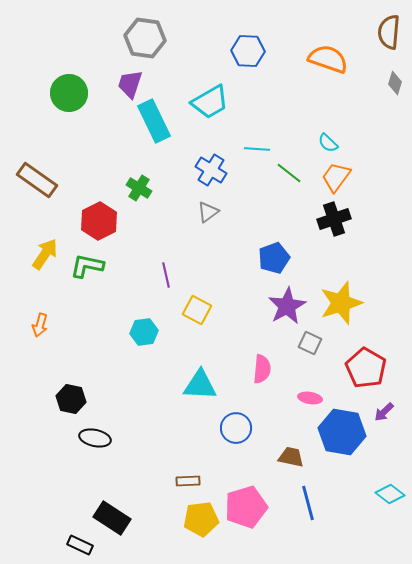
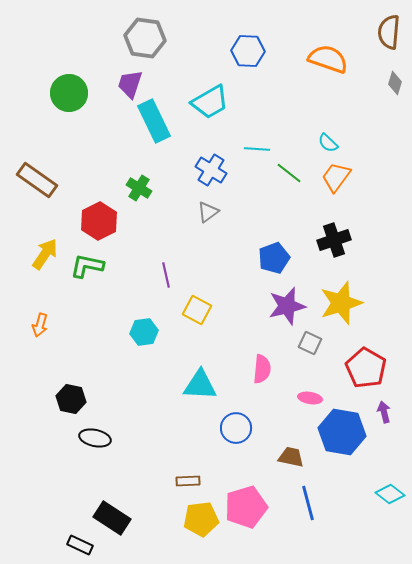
black cross at (334, 219): moved 21 px down
purple star at (287, 306): rotated 15 degrees clockwise
purple arrow at (384, 412): rotated 120 degrees clockwise
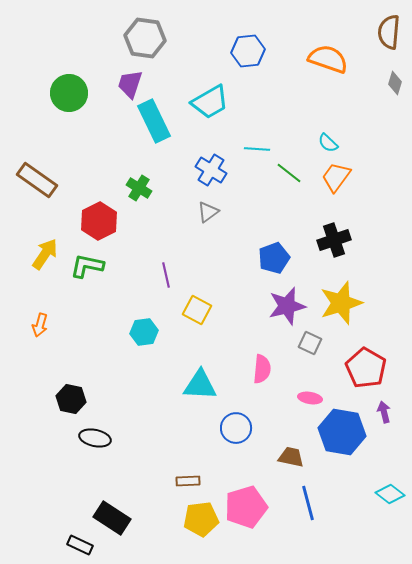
blue hexagon at (248, 51): rotated 8 degrees counterclockwise
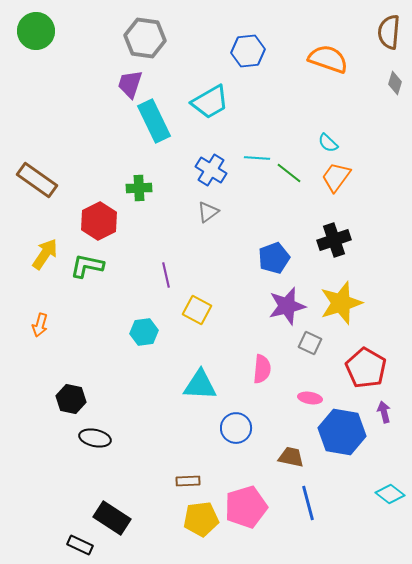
green circle at (69, 93): moved 33 px left, 62 px up
cyan line at (257, 149): moved 9 px down
green cross at (139, 188): rotated 35 degrees counterclockwise
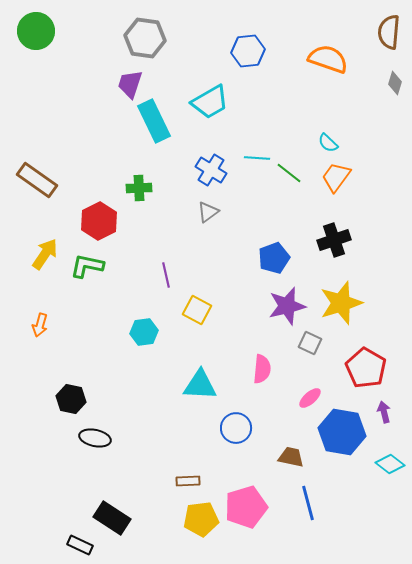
pink ellipse at (310, 398): rotated 50 degrees counterclockwise
cyan diamond at (390, 494): moved 30 px up
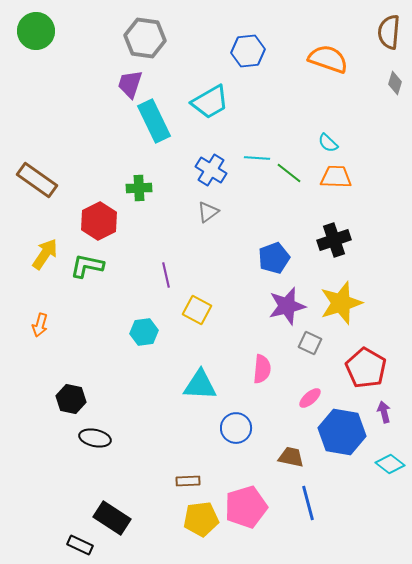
orange trapezoid at (336, 177): rotated 56 degrees clockwise
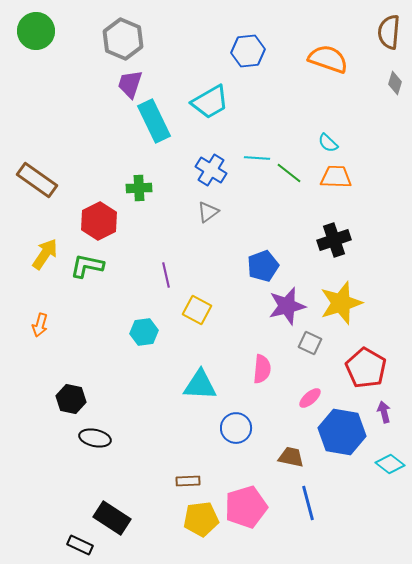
gray hexagon at (145, 38): moved 22 px left, 1 px down; rotated 15 degrees clockwise
blue pentagon at (274, 258): moved 11 px left, 8 px down
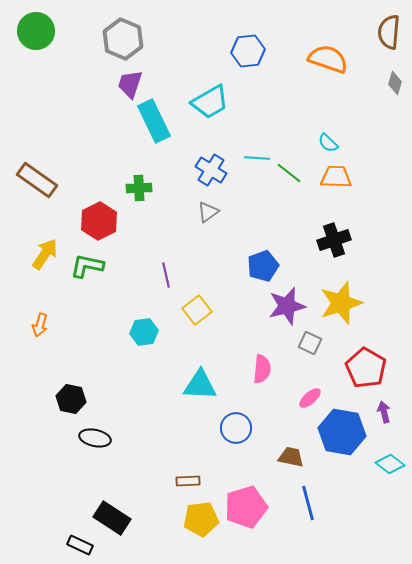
yellow square at (197, 310): rotated 24 degrees clockwise
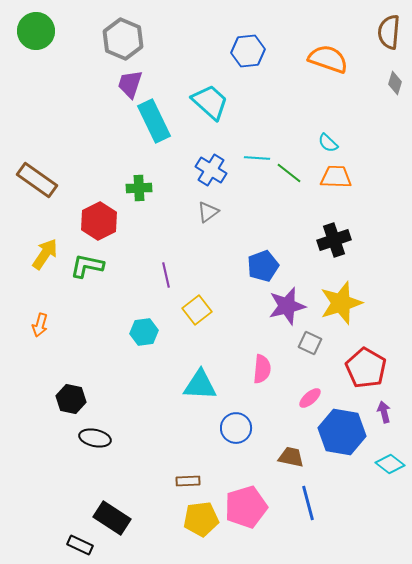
cyan trapezoid at (210, 102): rotated 108 degrees counterclockwise
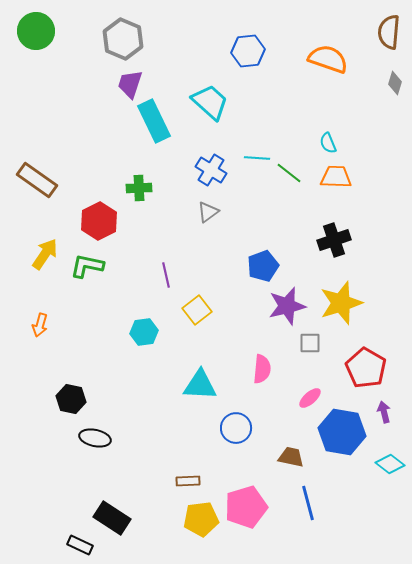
cyan semicircle at (328, 143): rotated 25 degrees clockwise
gray square at (310, 343): rotated 25 degrees counterclockwise
